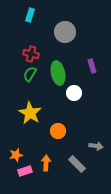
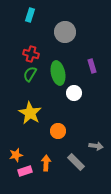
gray rectangle: moved 1 px left, 2 px up
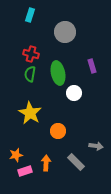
green semicircle: rotated 21 degrees counterclockwise
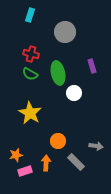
green semicircle: rotated 70 degrees counterclockwise
orange circle: moved 10 px down
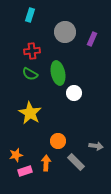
red cross: moved 1 px right, 3 px up; rotated 21 degrees counterclockwise
purple rectangle: moved 27 px up; rotated 40 degrees clockwise
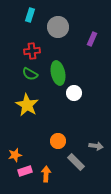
gray circle: moved 7 px left, 5 px up
yellow star: moved 3 px left, 8 px up
orange star: moved 1 px left
orange arrow: moved 11 px down
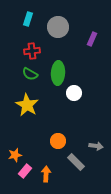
cyan rectangle: moved 2 px left, 4 px down
green ellipse: rotated 15 degrees clockwise
pink rectangle: rotated 32 degrees counterclockwise
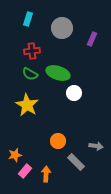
gray circle: moved 4 px right, 1 px down
green ellipse: rotated 75 degrees counterclockwise
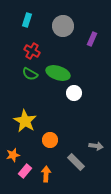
cyan rectangle: moved 1 px left, 1 px down
gray circle: moved 1 px right, 2 px up
red cross: rotated 35 degrees clockwise
yellow star: moved 2 px left, 16 px down
orange circle: moved 8 px left, 1 px up
orange star: moved 2 px left
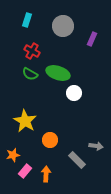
gray rectangle: moved 1 px right, 2 px up
